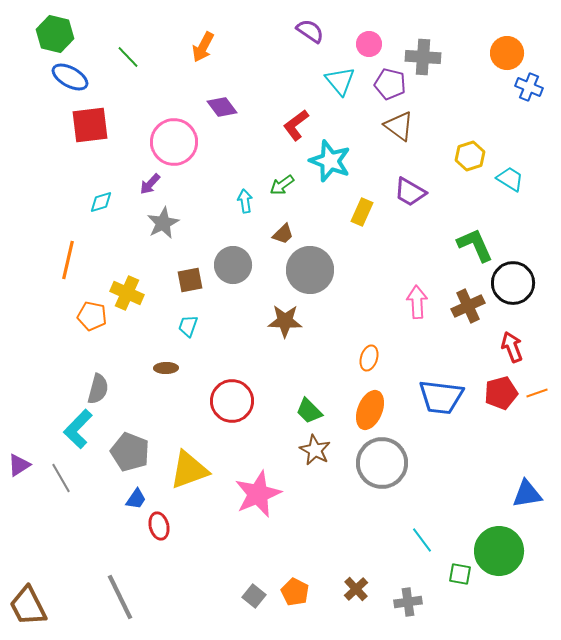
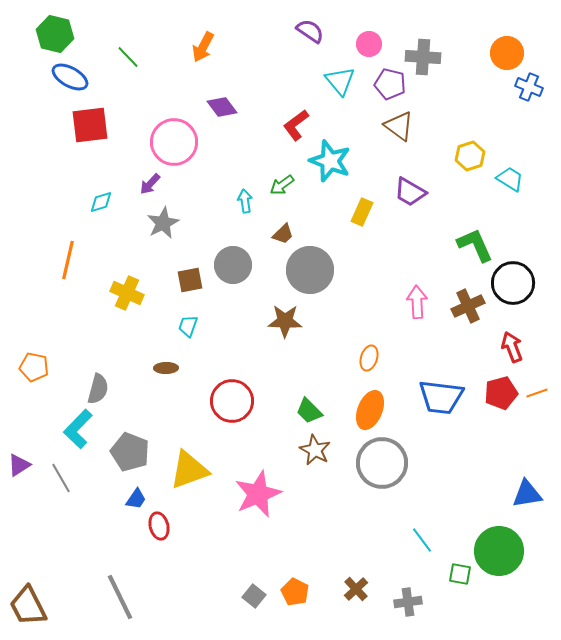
orange pentagon at (92, 316): moved 58 px left, 51 px down
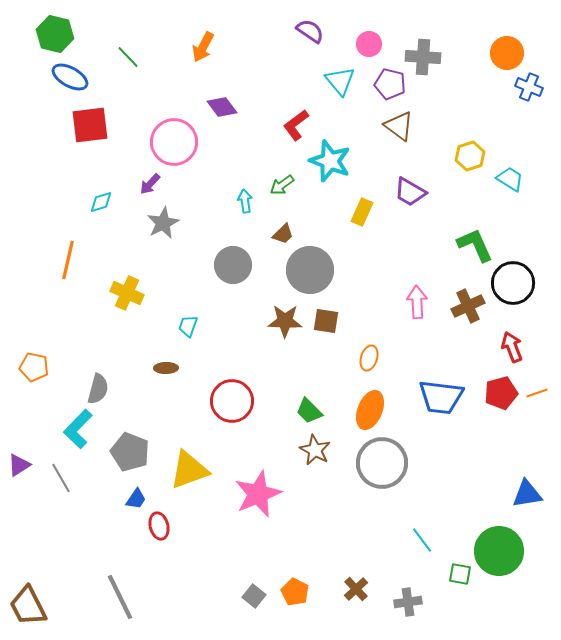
brown square at (190, 280): moved 136 px right, 41 px down; rotated 20 degrees clockwise
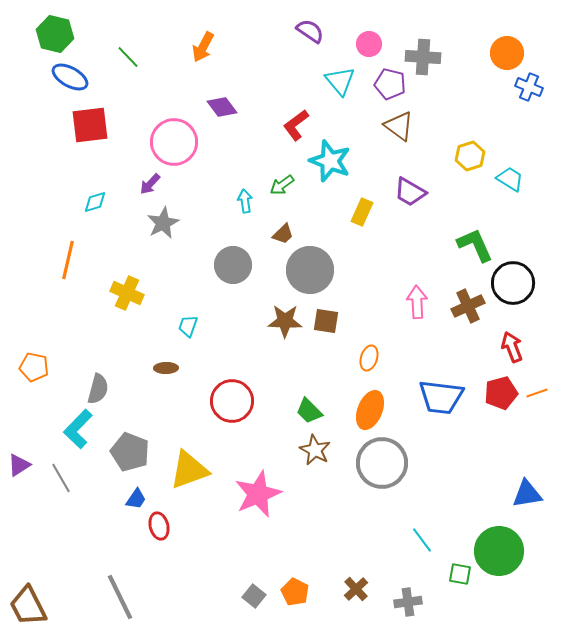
cyan diamond at (101, 202): moved 6 px left
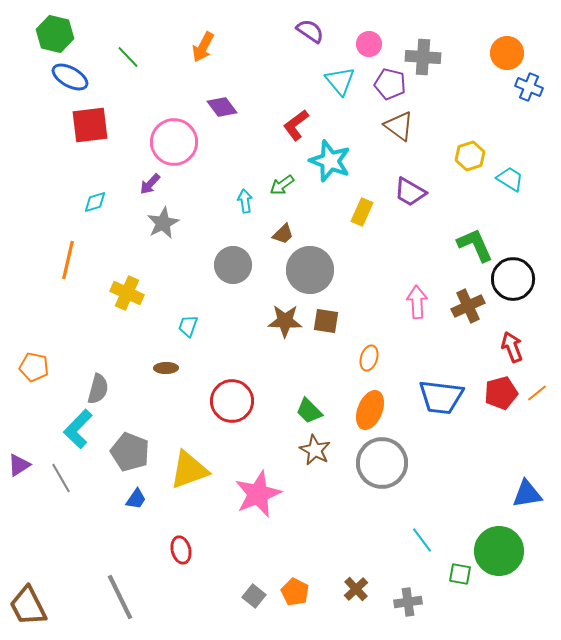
black circle at (513, 283): moved 4 px up
orange line at (537, 393): rotated 20 degrees counterclockwise
red ellipse at (159, 526): moved 22 px right, 24 px down
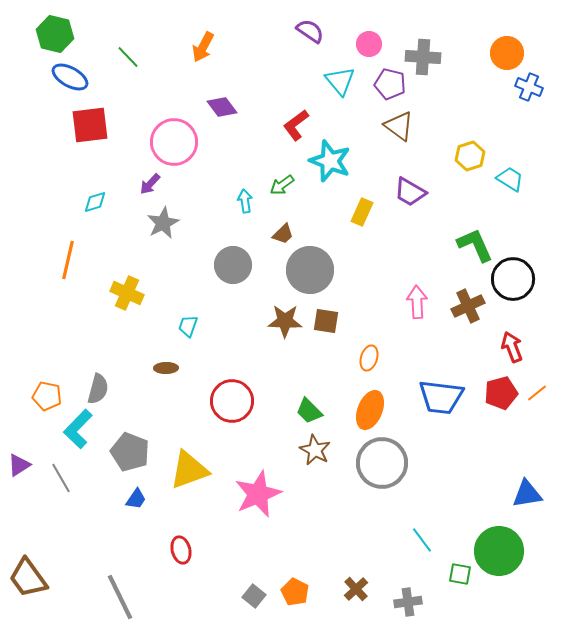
orange pentagon at (34, 367): moved 13 px right, 29 px down
brown trapezoid at (28, 606): moved 28 px up; rotated 9 degrees counterclockwise
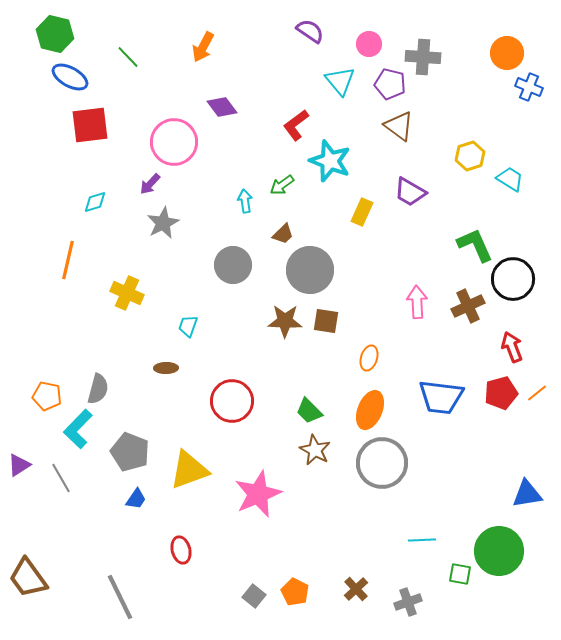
cyan line at (422, 540): rotated 56 degrees counterclockwise
gray cross at (408, 602): rotated 12 degrees counterclockwise
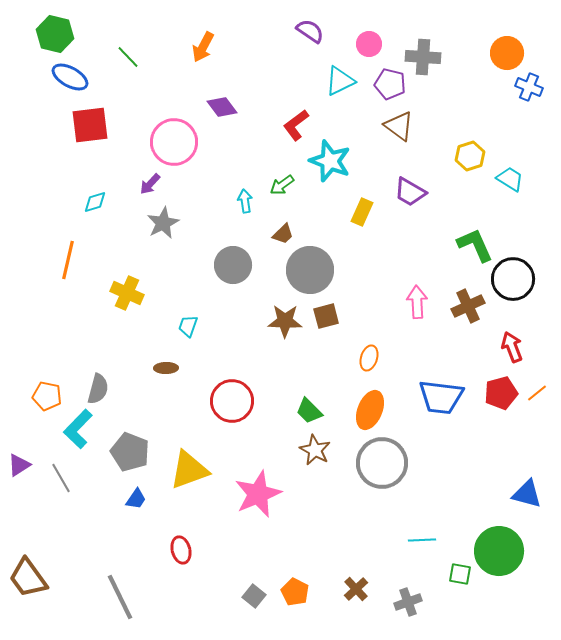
cyan triangle at (340, 81): rotated 44 degrees clockwise
brown square at (326, 321): moved 5 px up; rotated 24 degrees counterclockwise
blue triangle at (527, 494): rotated 24 degrees clockwise
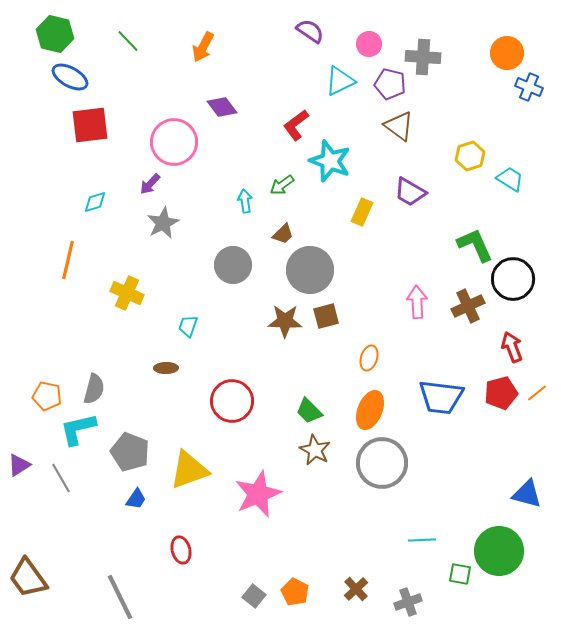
green line at (128, 57): moved 16 px up
gray semicircle at (98, 389): moved 4 px left
cyan L-shape at (78, 429): rotated 33 degrees clockwise
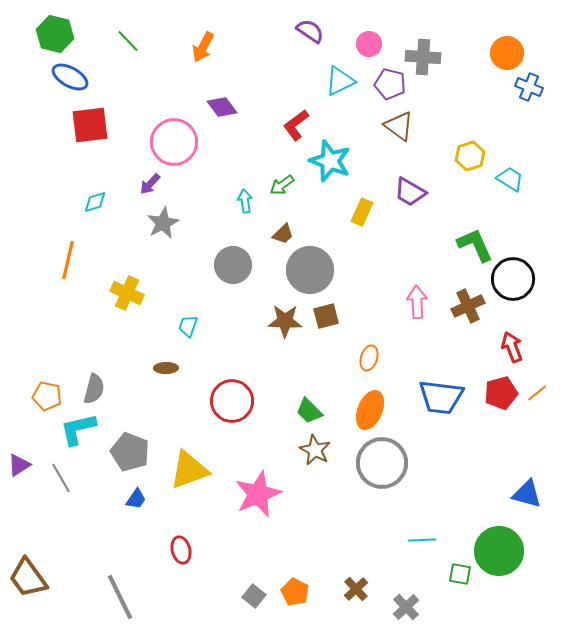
gray cross at (408, 602): moved 2 px left, 5 px down; rotated 24 degrees counterclockwise
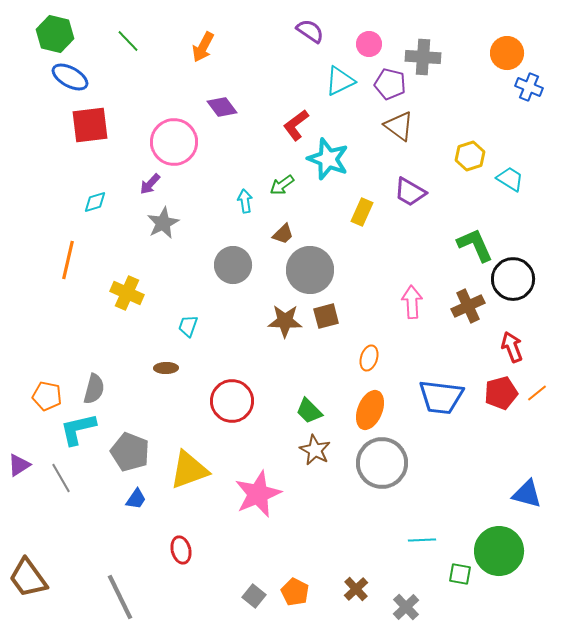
cyan star at (330, 161): moved 2 px left, 2 px up
pink arrow at (417, 302): moved 5 px left
